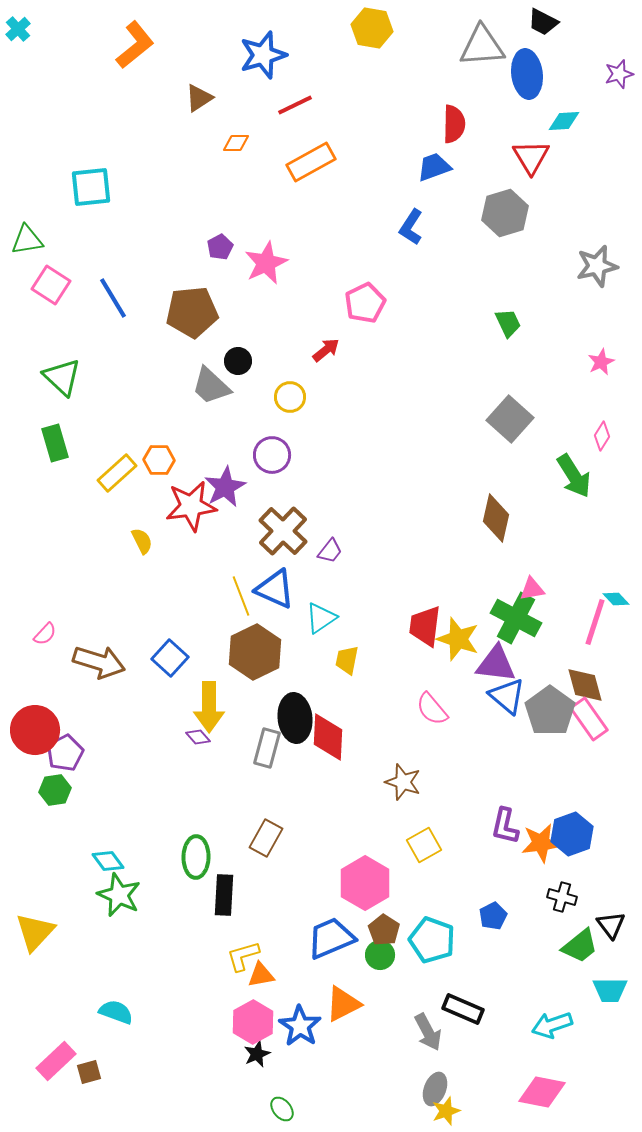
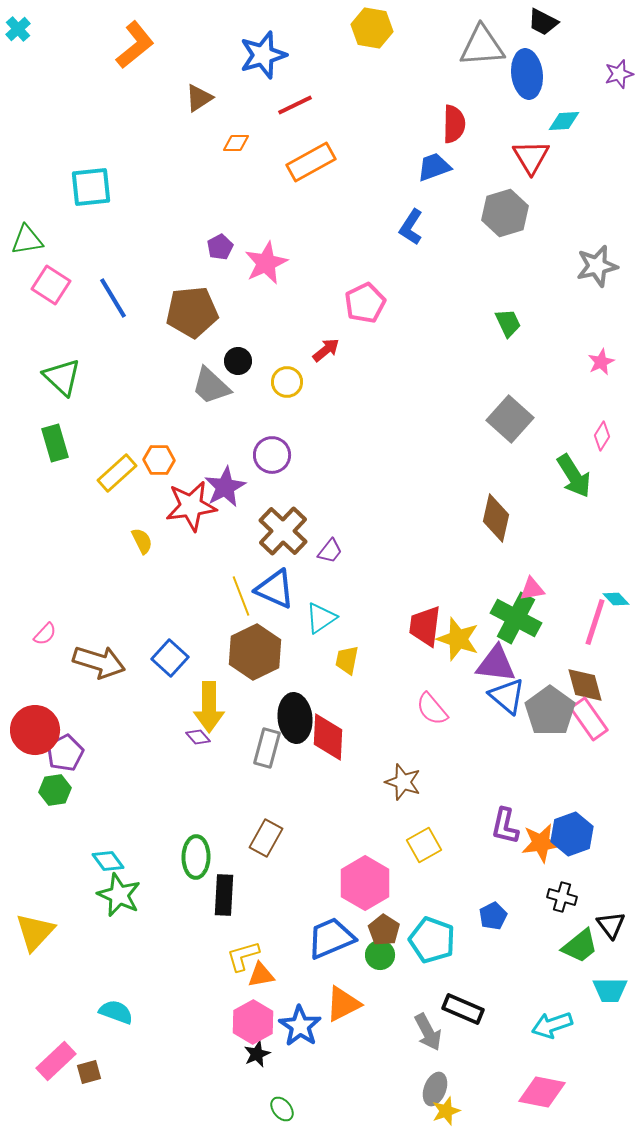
yellow circle at (290, 397): moved 3 px left, 15 px up
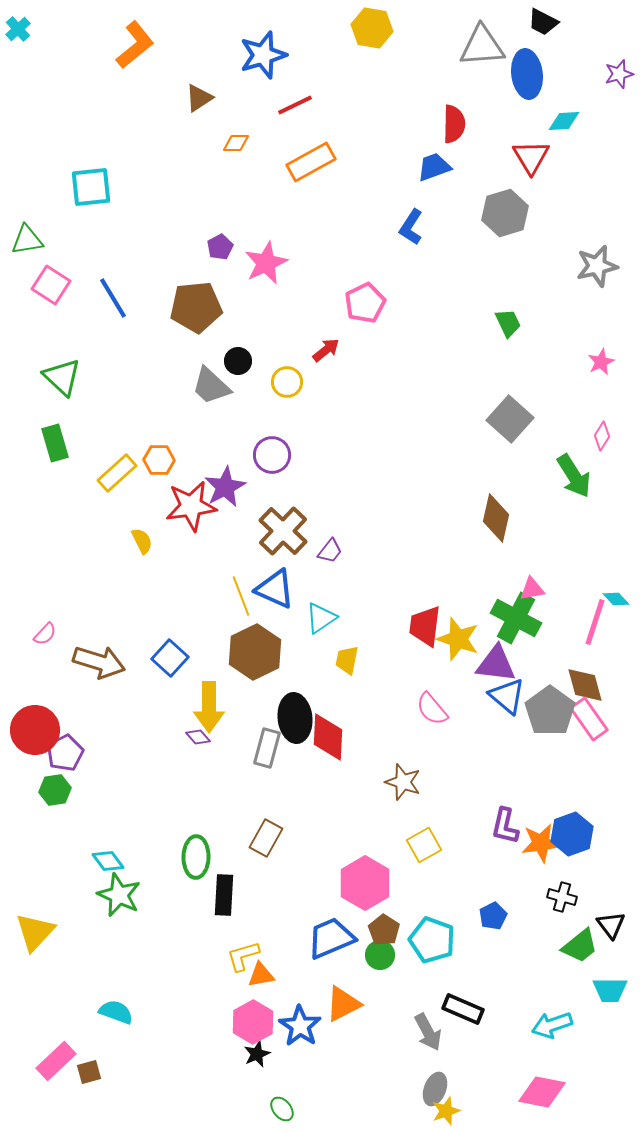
brown pentagon at (192, 312): moved 4 px right, 5 px up
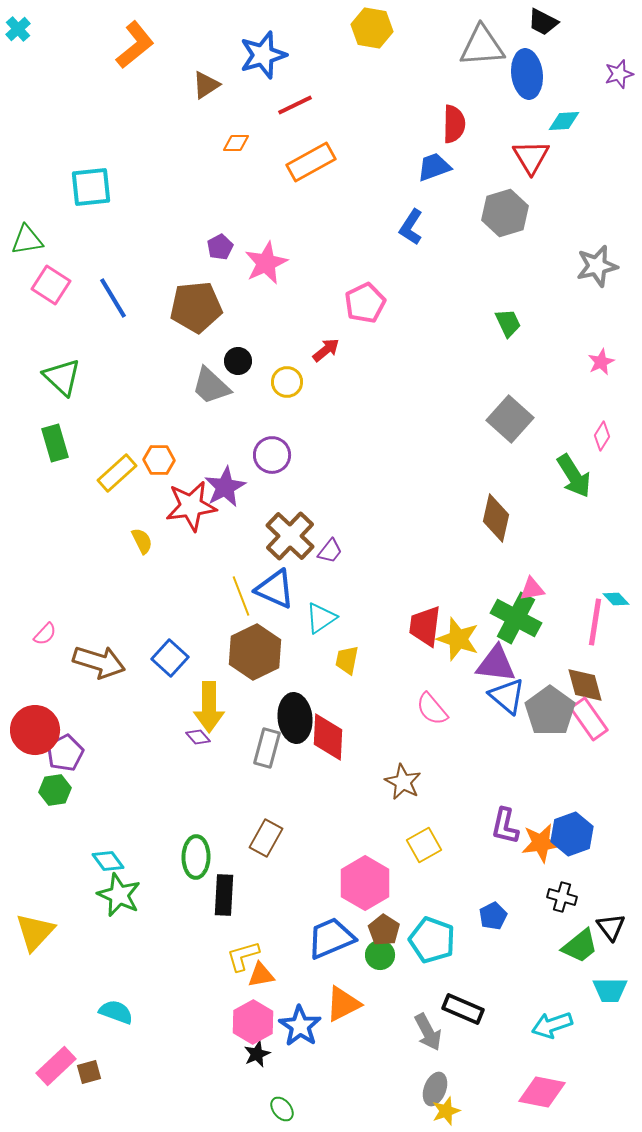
brown triangle at (199, 98): moved 7 px right, 13 px up
brown cross at (283, 531): moved 7 px right, 5 px down
pink line at (595, 622): rotated 9 degrees counterclockwise
brown star at (403, 782): rotated 9 degrees clockwise
black triangle at (611, 925): moved 2 px down
pink rectangle at (56, 1061): moved 5 px down
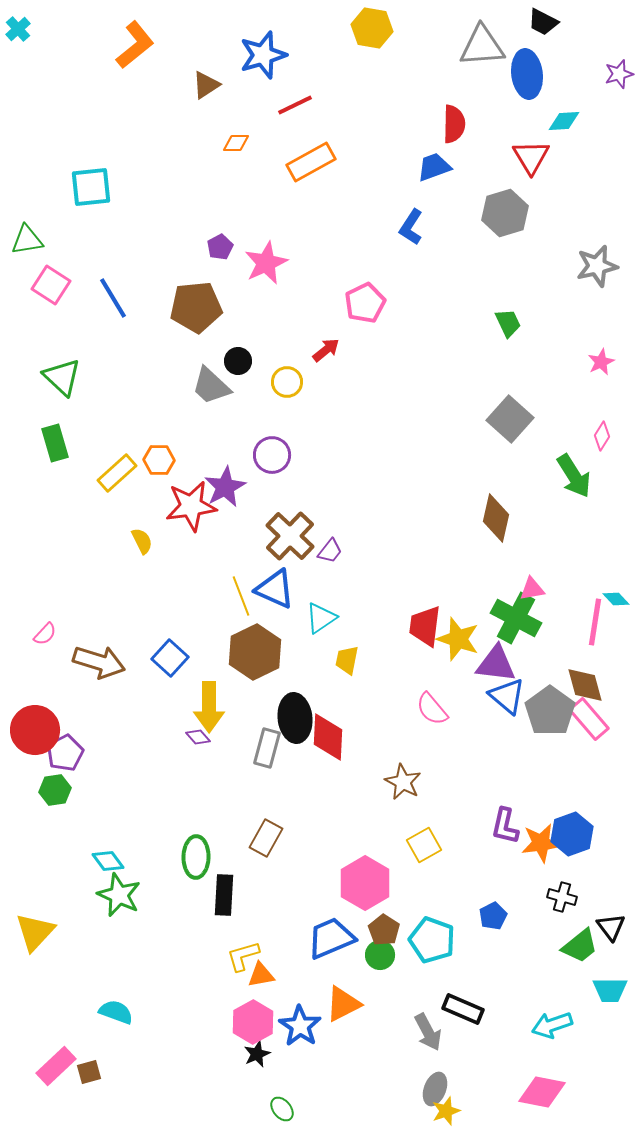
pink rectangle at (589, 719): rotated 6 degrees counterclockwise
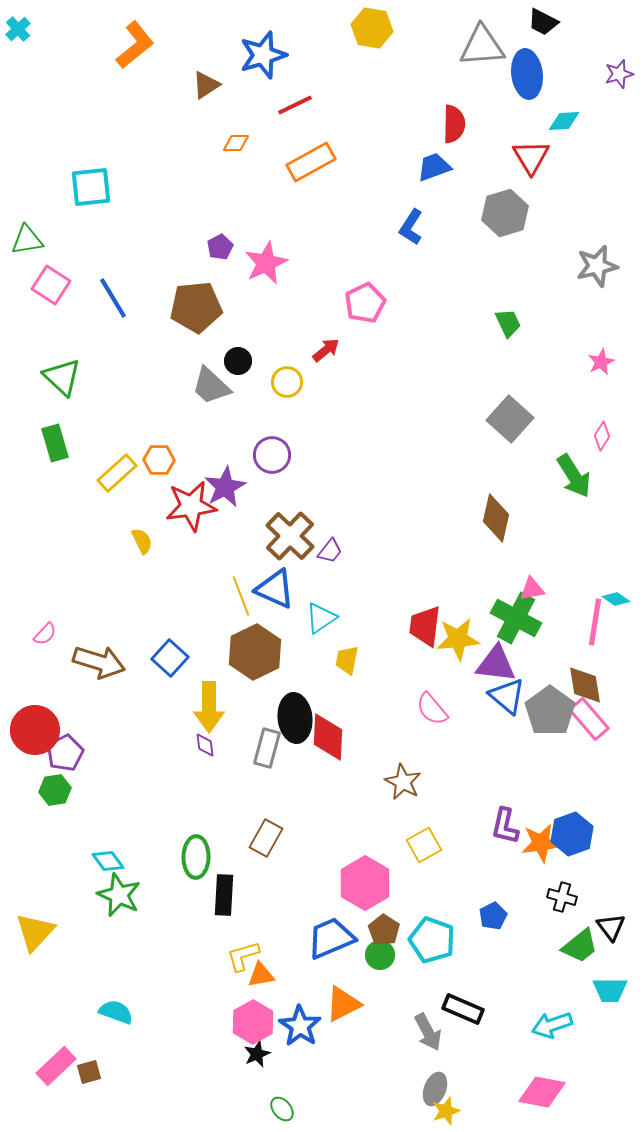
cyan diamond at (616, 599): rotated 12 degrees counterclockwise
yellow star at (458, 639): rotated 24 degrees counterclockwise
brown diamond at (585, 685): rotated 6 degrees clockwise
purple diamond at (198, 737): moved 7 px right, 8 px down; rotated 35 degrees clockwise
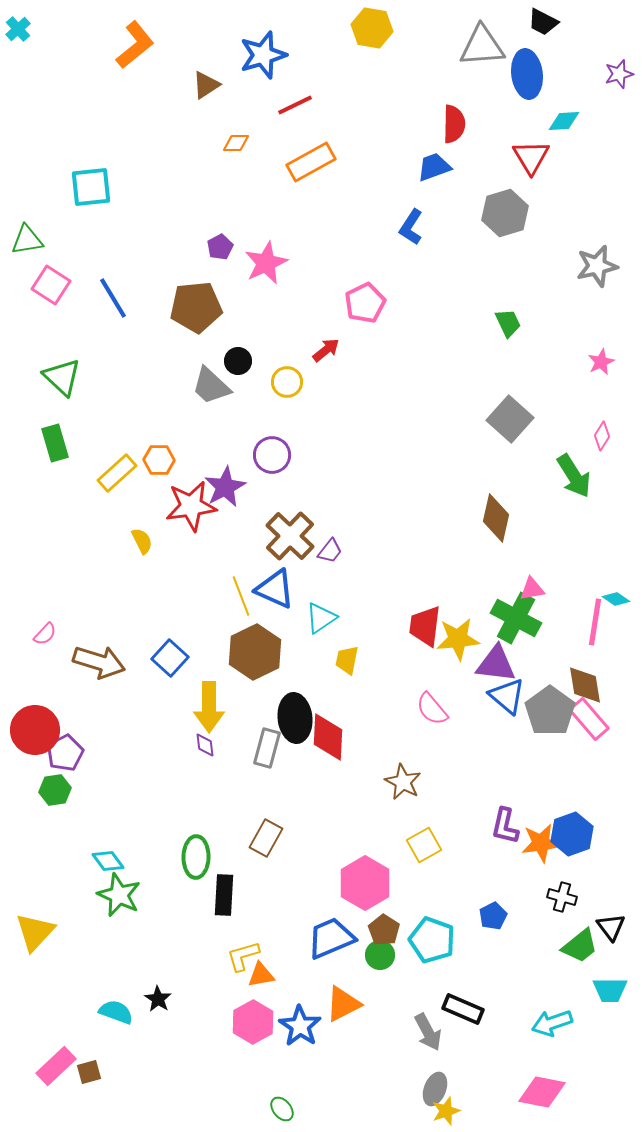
cyan arrow at (552, 1025): moved 2 px up
black star at (257, 1054): moved 99 px left, 55 px up; rotated 16 degrees counterclockwise
